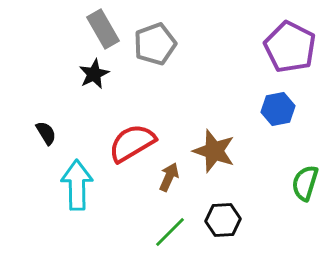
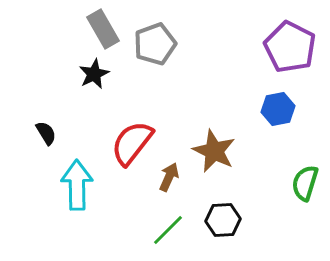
red semicircle: rotated 21 degrees counterclockwise
brown star: rotated 6 degrees clockwise
green line: moved 2 px left, 2 px up
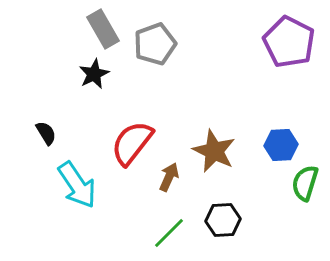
purple pentagon: moved 1 px left, 5 px up
blue hexagon: moved 3 px right, 36 px down; rotated 8 degrees clockwise
cyan arrow: rotated 147 degrees clockwise
green line: moved 1 px right, 3 px down
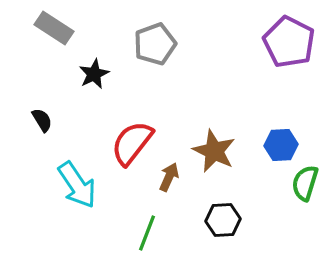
gray rectangle: moved 49 px left, 1 px up; rotated 27 degrees counterclockwise
black semicircle: moved 4 px left, 13 px up
green line: moved 22 px left; rotated 24 degrees counterclockwise
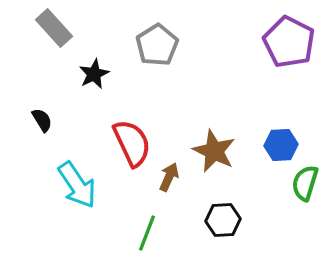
gray rectangle: rotated 15 degrees clockwise
gray pentagon: moved 2 px right, 1 px down; rotated 12 degrees counterclockwise
red semicircle: rotated 117 degrees clockwise
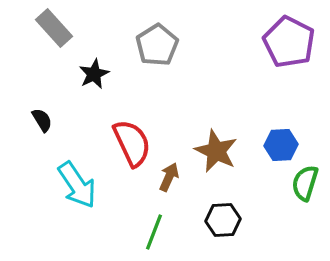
brown star: moved 2 px right
green line: moved 7 px right, 1 px up
